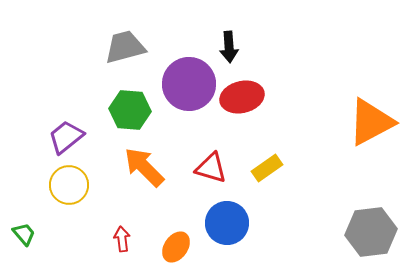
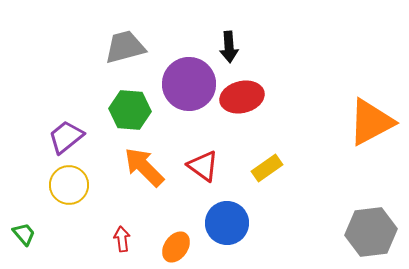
red triangle: moved 8 px left, 2 px up; rotated 20 degrees clockwise
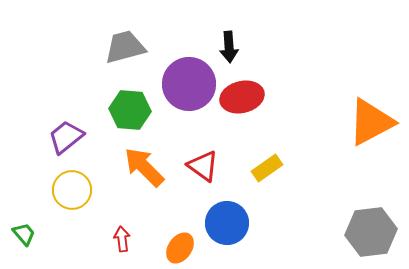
yellow circle: moved 3 px right, 5 px down
orange ellipse: moved 4 px right, 1 px down
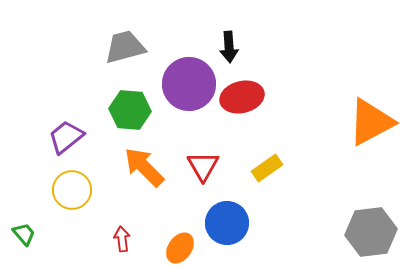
red triangle: rotated 24 degrees clockwise
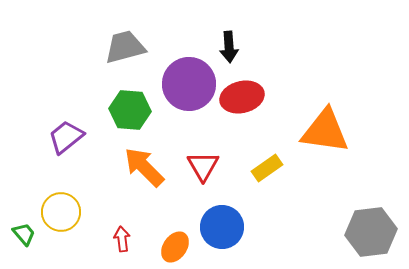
orange triangle: moved 46 px left, 9 px down; rotated 36 degrees clockwise
yellow circle: moved 11 px left, 22 px down
blue circle: moved 5 px left, 4 px down
orange ellipse: moved 5 px left, 1 px up
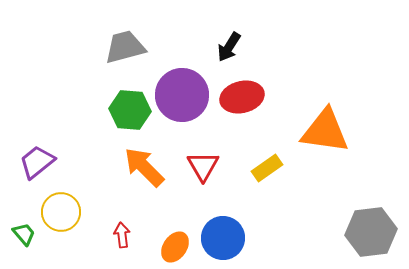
black arrow: rotated 36 degrees clockwise
purple circle: moved 7 px left, 11 px down
purple trapezoid: moved 29 px left, 25 px down
blue circle: moved 1 px right, 11 px down
red arrow: moved 4 px up
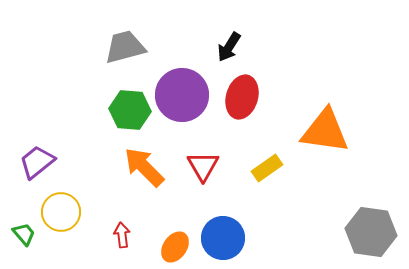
red ellipse: rotated 60 degrees counterclockwise
gray hexagon: rotated 15 degrees clockwise
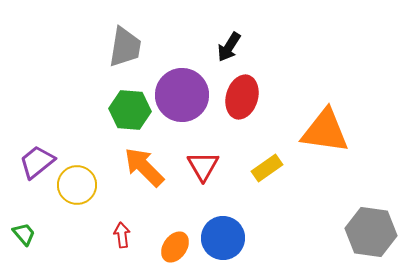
gray trapezoid: rotated 114 degrees clockwise
yellow circle: moved 16 px right, 27 px up
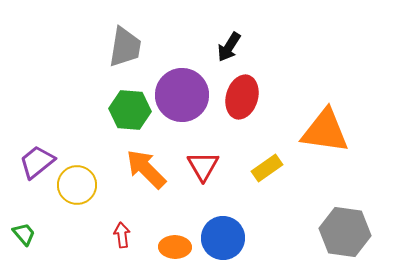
orange arrow: moved 2 px right, 2 px down
gray hexagon: moved 26 px left
orange ellipse: rotated 56 degrees clockwise
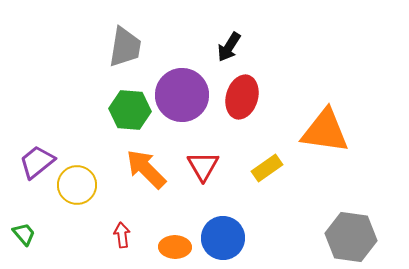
gray hexagon: moved 6 px right, 5 px down
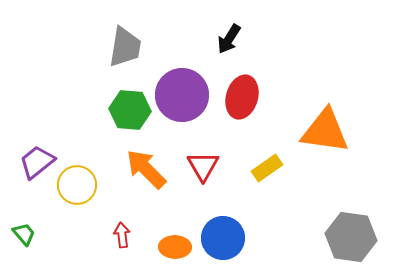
black arrow: moved 8 px up
